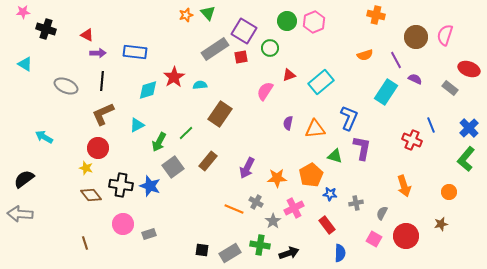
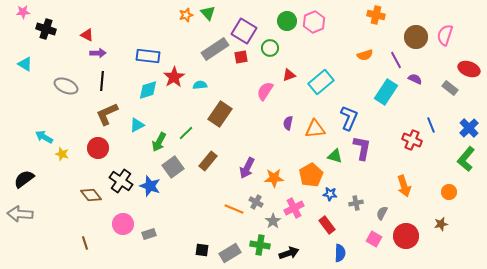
blue rectangle at (135, 52): moved 13 px right, 4 px down
brown L-shape at (103, 114): moved 4 px right
yellow star at (86, 168): moved 24 px left, 14 px up
orange star at (277, 178): moved 3 px left
black cross at (121, 185): moved 4 px up; rotated 25 degrees clockwise
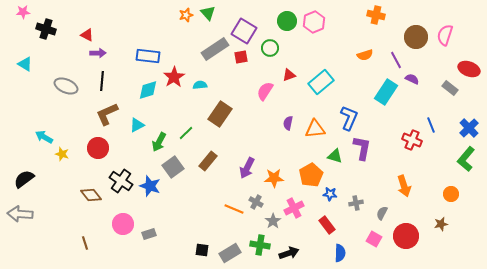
purple semicircle at (415, 79): moved 3 px left
orange circle at (449, 192): moved 2 px right, 2 px down
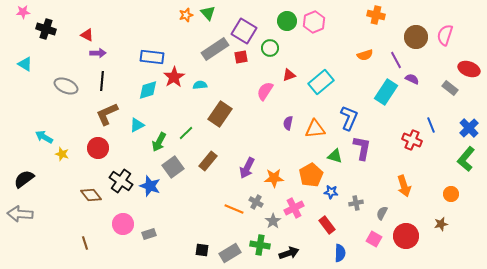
blue rectangle at (148, 56): moved 4 px right, 1 px down
blue star at (330, 194): moved 1 px right, 2 px up
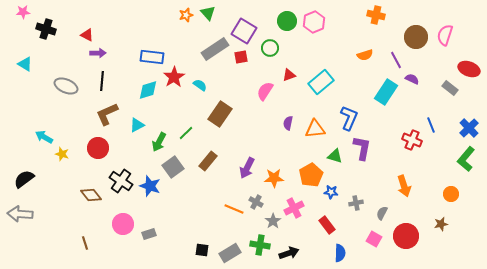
cyan semicircle at (200, 85): rotated 40 degrees clockwise
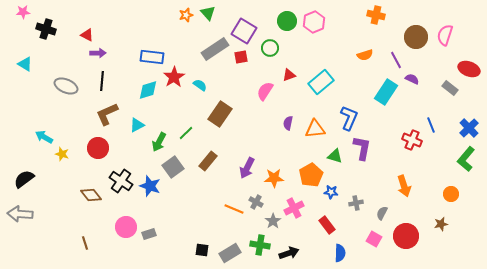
pink circle at (123, 224): moved 3 px right, 3 px down
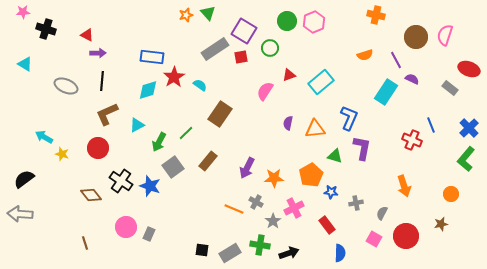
gray rectangle at (149, 234): rotated 48 degrees counterclockwise
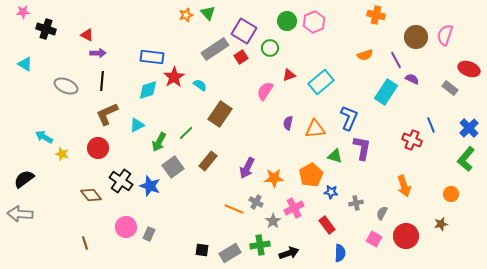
red square at (241, 57): rotated 24 degrees counterclockwise
green cross at (260, 245): rotated 18 degrees counterclockwise
